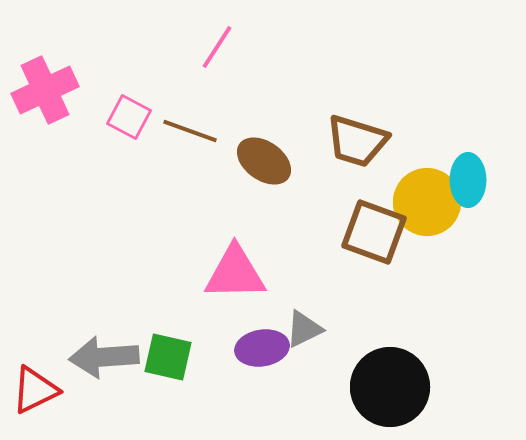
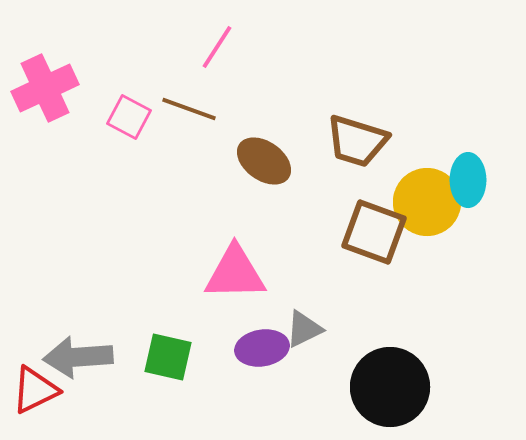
pink cross: moved 2 px up
brown line: moved 1 px left, 22 px up
gray arrow: moved 26 px left
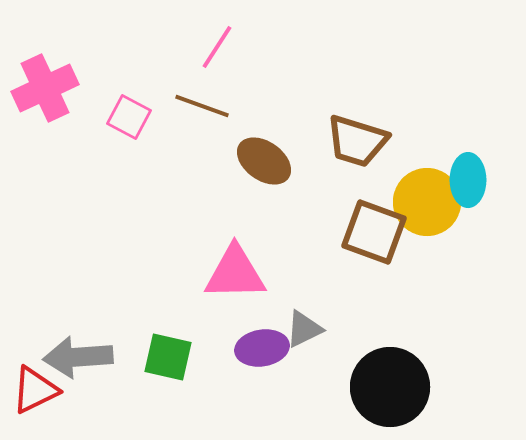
brown line: moved 13 px right, 3 px up
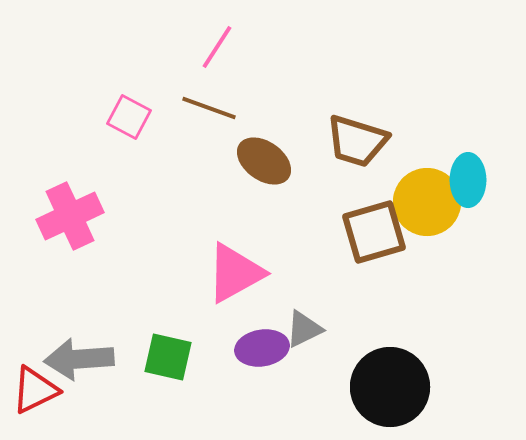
pink cross: moved 25 px right, 128 px down
brown line: moved 7 px right, 2 px down
brown square: rotated 36 degrees counterclockwise
pink triangle: rotated 28 degrees counterclockwise
gray arrow: moved 1 px right, 2 px down
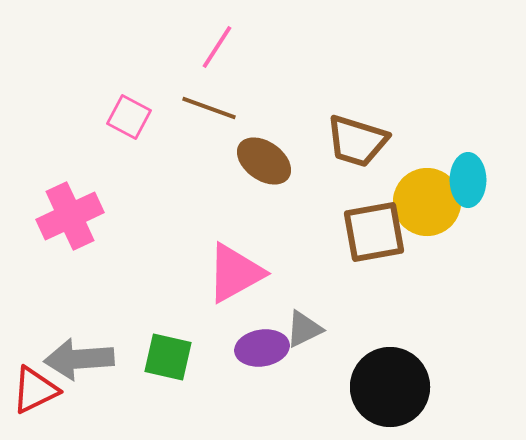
brown square: rotated 6 degrees clockwise
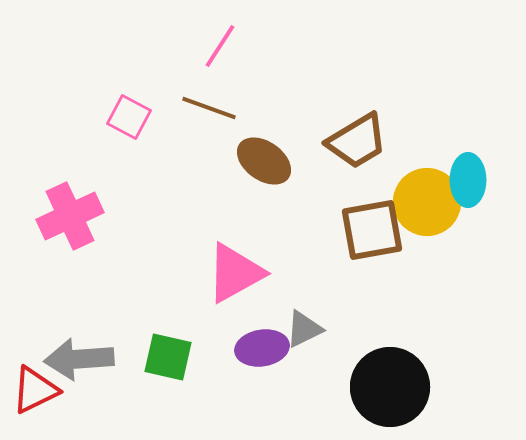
pink line: moved 3 px right, 1 px up
brown trapezoid: rotated 48 degrees counterclockwise
brown square: moved 2 px left, 2 px up
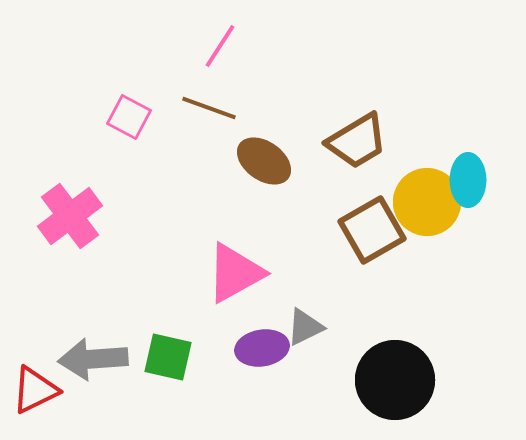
pink cross: rotated 12 degrees counterclockwise
brown square: rotated 20 degrees counterclockwise
gray triangle: moved 1 px right, 2 px up
gray arrow: moved 14 px right
black circle: moved 5 px right, 7 px up
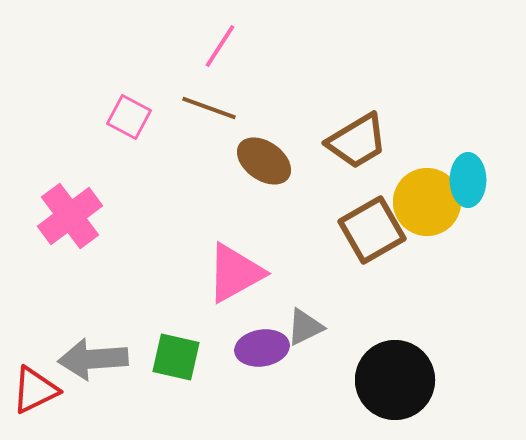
green square: moved 8 px right
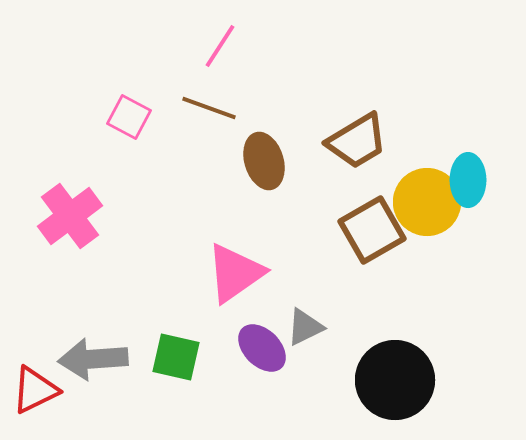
brown ellipse: rotated 38 degrees clockwise
pink triangle: rotated 6 degrees counterclockwise
purple ellipse: rotated 54 degrees clockwise
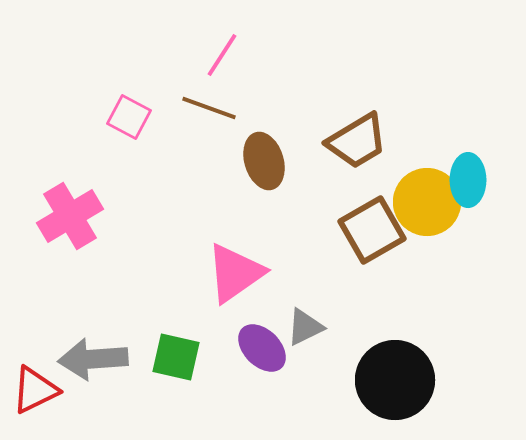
pink line: moved 2 px right, 9 px down
pink cross: rotated 6 degrees clockwise
